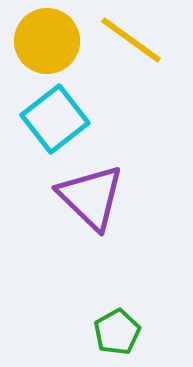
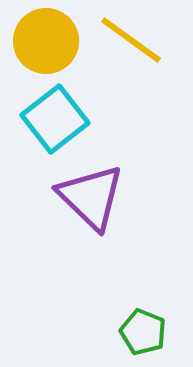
yellow circle: moved 1 px left
green pentagon: moved 26 px right; rotated 21 degrees counterclockwise
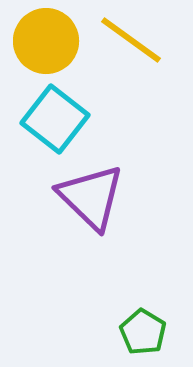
cyan square: rotated 14 degrees counterclockwise
green pentagon: rotated 9 degrees clockwise
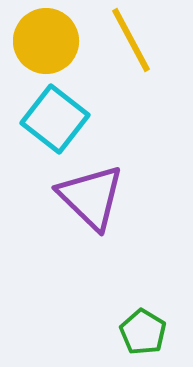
yellow line: rotated 26 degrees clockwise
